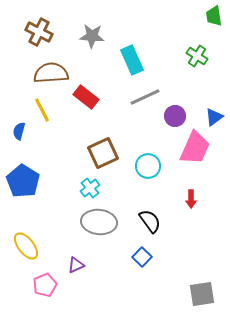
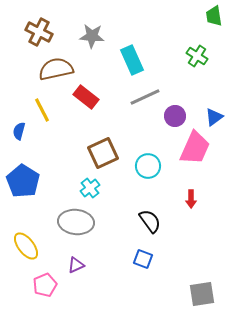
brown semicircle: moved 5 px right, 4 px up; rotated 8 degrees counterclockwise
gray ellipse: moved 23 px left
blue square: moved 1 px right, 2 px down; rotated 24 degrees counterclockwise
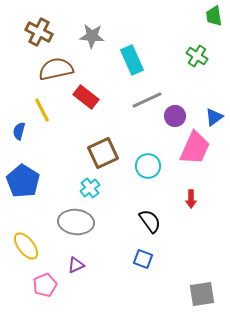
gray line: moved 2 px right, 3 px down
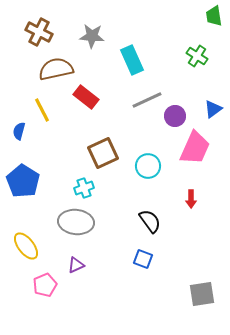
blue triangle: moved 1 px left, 8 px up
cyan cross: moved 6 px left; rotated 18 degrees clockwise
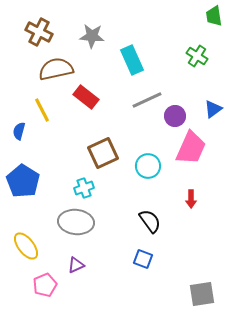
pink trapezoid: moved 4 px left
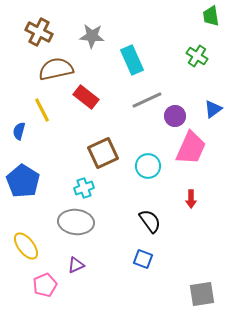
green trapezoid: moved 3 px left
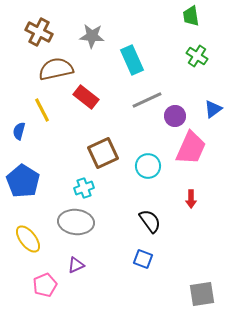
green trapezoid: moved 20 px left
yellow ellipse: moved 2 px right, 7 px up
